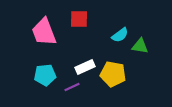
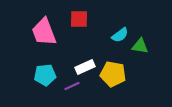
purple line: moved 1 px up
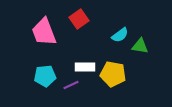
red square: rotated 36 degrees counterclockwise
white rectangle: rotated 24 degrees clockwise
cyan pentagon: moved 1 px down
purple line: moved 1 px left, 1 px up
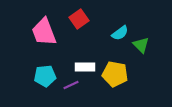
cyan semicircle: moved 2 px up
green triangle: moved 1 px right, 1 px up; rotated 36 degrees clockwise
yellow pentagon: moved 2 px right
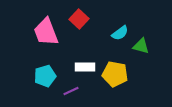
red square: rotated 12 degrees counterclockwise
pink trapezoid: moved 2 px right
green triangle: moved 1 px down; rotated 30 degrees counterclockwise
cyan pentagon: rotated 10 degrees counterclockwise
purple line: moved 6 px down
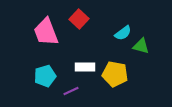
cyan semicircle: moved 3 px right
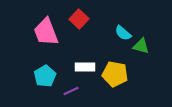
cyan semicircle: rotated 78 degrees clockwise
cyan pentagon: rotated 15 degrees counterclockwise
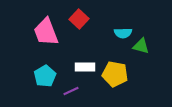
cyan semicircle: rotated 42 degrees counterclockwise
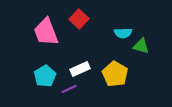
white rectangle: moved 5 px left, 2 px down; rotated 24 degrees counterclockwise
yellow pentagon: rotated 20 degrees clockwise
purple line: moved 2 px left, 2 px up
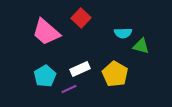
red square: moved 2 px right, 1 px up
pink trapezoid: rotated 28 degrees counterclockwise
